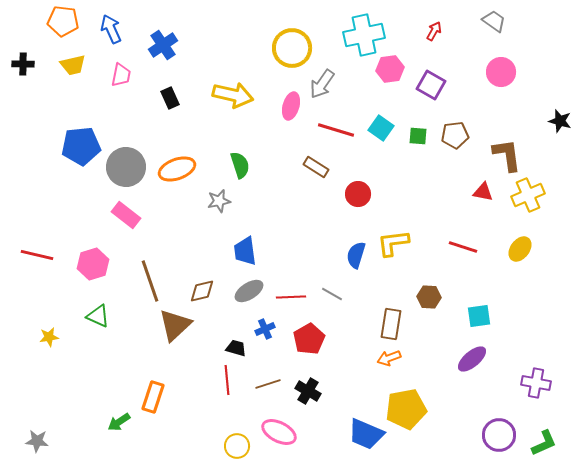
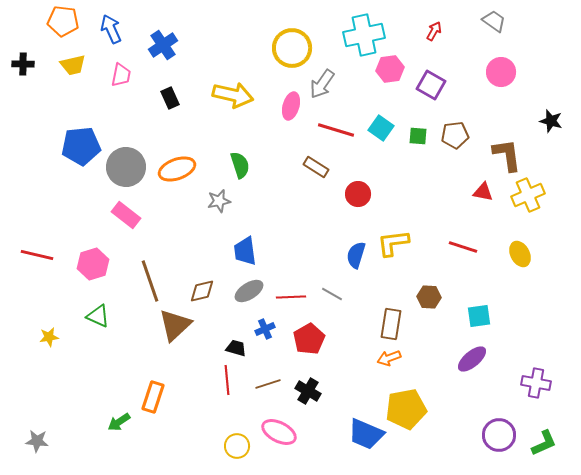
black star at (560, 121): moved 9 px left
yellow ellipse at (520, 249): moved 5 px down; rotated 65 degrees counterclockwise
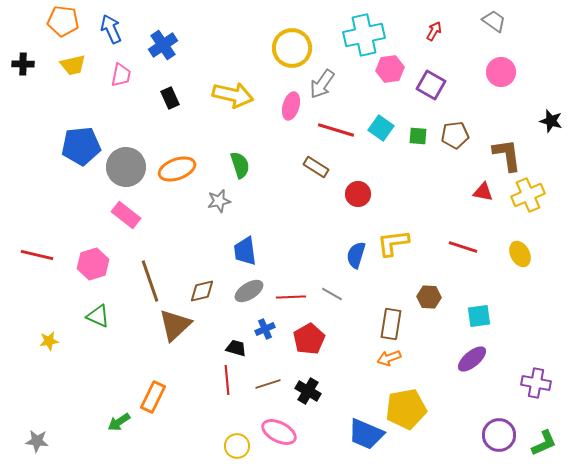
yellow star at (49, 337): moved 4 px down
orange rectangle at (153, 397): rotated 8 degrees clockwise
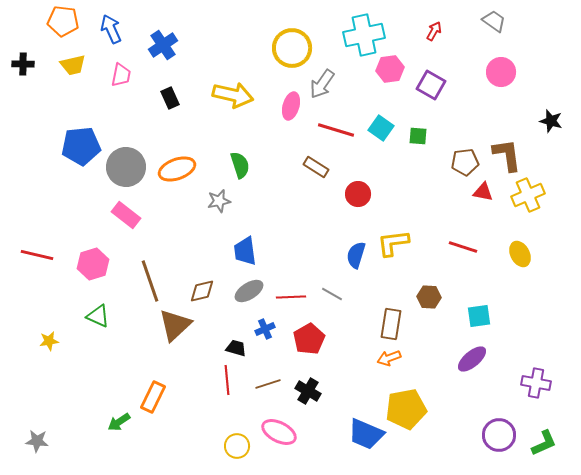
brown pentagon at (455, 135): moved 10 px right, 27 px down
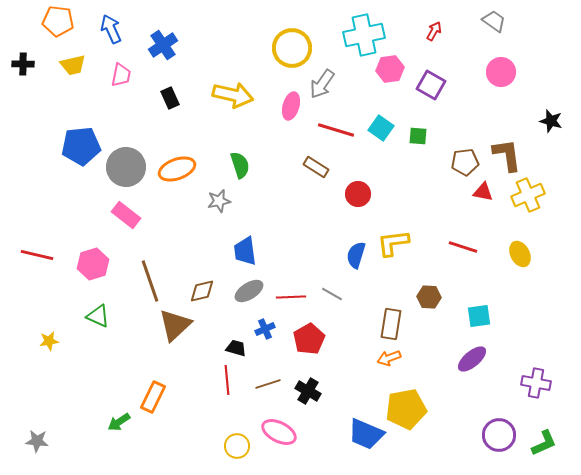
orange pentagon at (63, 21): moved 5 px left
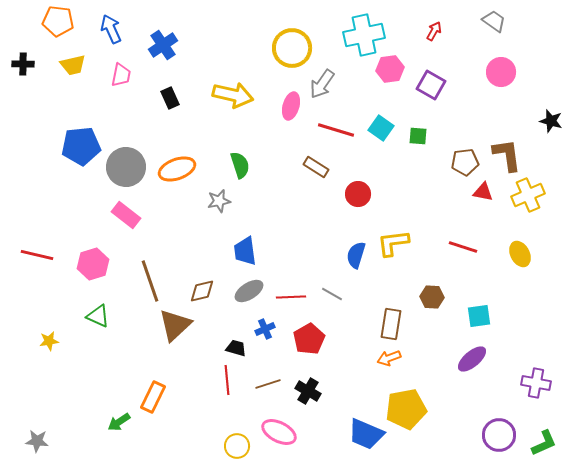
brown hexagon at (429, 297): moved 3 px right
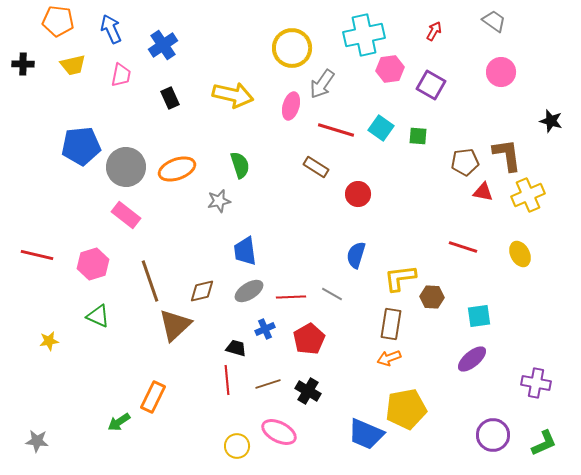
yellow L-shape at (393, 243): moved 7 px right, 35 px down
purple circle at (499, 435): moved 6 px left
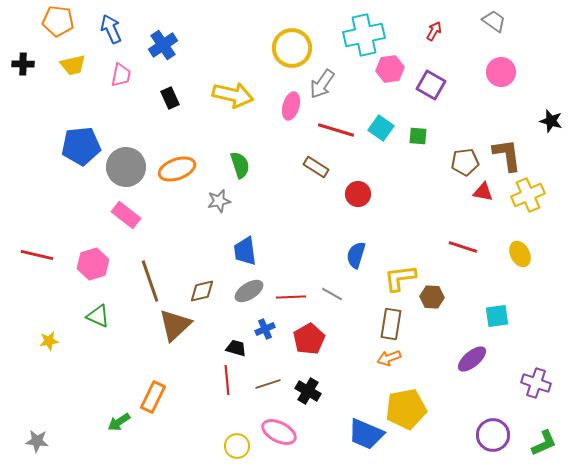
cyan square at (479, 316): moved 18 px right
purple cross at (536, 383): rotated 8 degrees clockwise
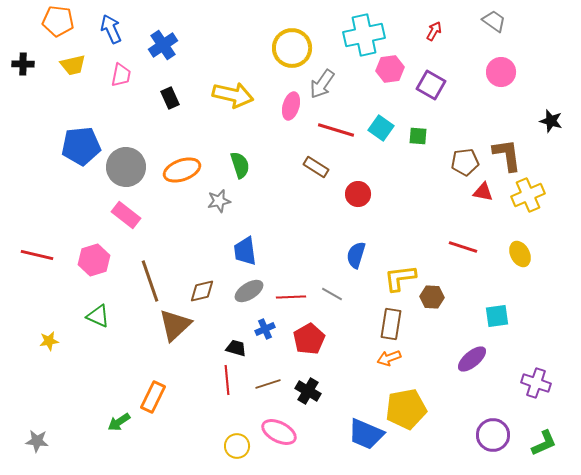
orange ellipse at (177, 169): moved 5 px right, 1 px down
pink hexagon at (93, 264): moved 1 px right, 4 px up
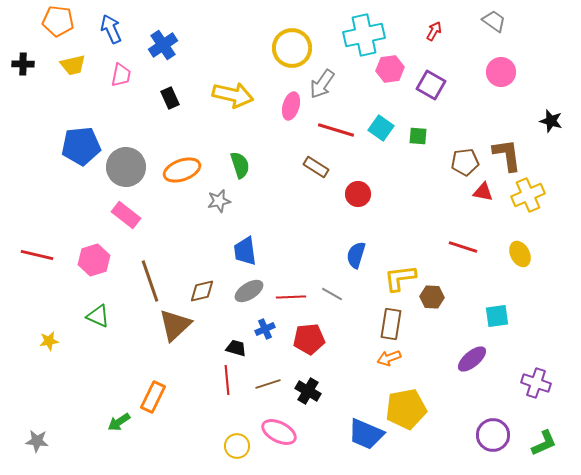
red pentagon at (309, 339): rotated 24 degrees clockwise
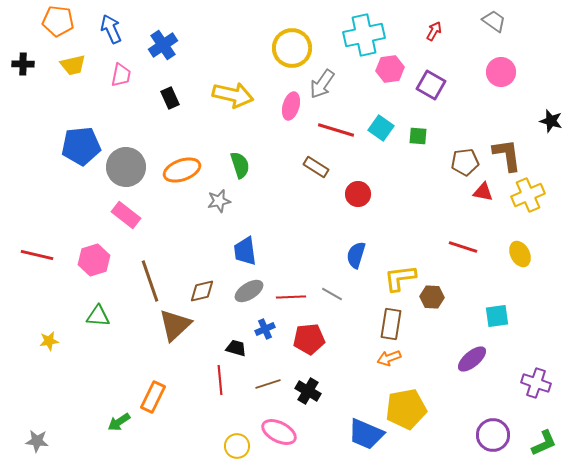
green triangle at (98, 316): rotated 20 degrees counterclockwise
red line at (227, 380): moved 7 px left
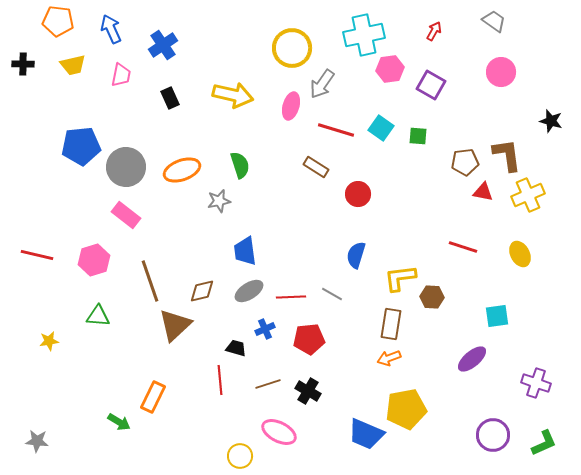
green arrow at (119, 422): rotated 115 degrees counterclockwise
yellow circle at (237, 446): moved 3 px right, 10 px down
